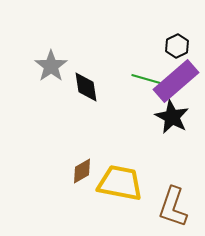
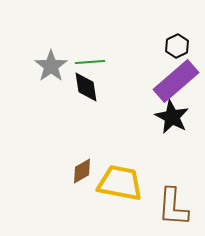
green line: moved 56 px left, 17 px up; rotated 20 degrees counterclockwise
brown L-shape: rotated 15 degrees counterclockwise
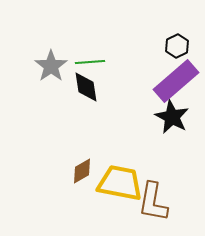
brown L-shape: moved 20 px left, 5 px up; rotated 6 degrees clockwise
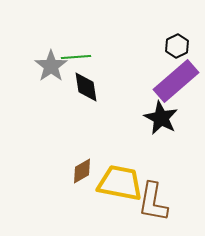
green line: moved 14 px left, 5 px up
black star: moved 11 px left, 1 px down
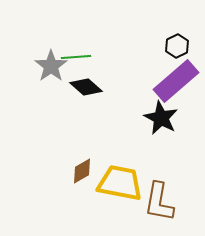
black diamond: rotated 40 degrees counterclockwise
brown L-shape: moved 6 px right
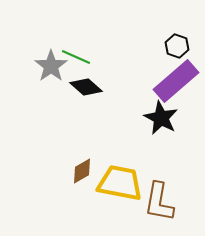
black hexagon: rotated 15 degrees counterclockwise
green line: rotated 28 degrees clockwise
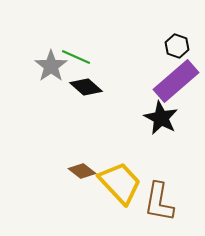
brown diamond: rotated 68 degrees clockwise
yellow trapezoid: rotated 36 degrees clockwise
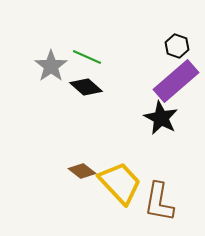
green line: moved 11 px right
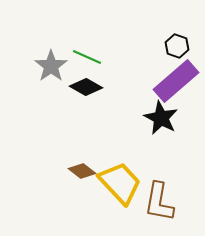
black diamond: rotated 12 degrees counterclockwise
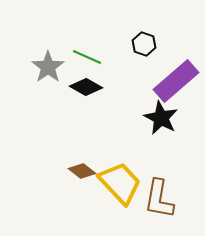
black hexagon: moved 33 px left, 2 px up
gray star: moved 3 px left, 1 px down
brown L-shape: moved 3 px up
